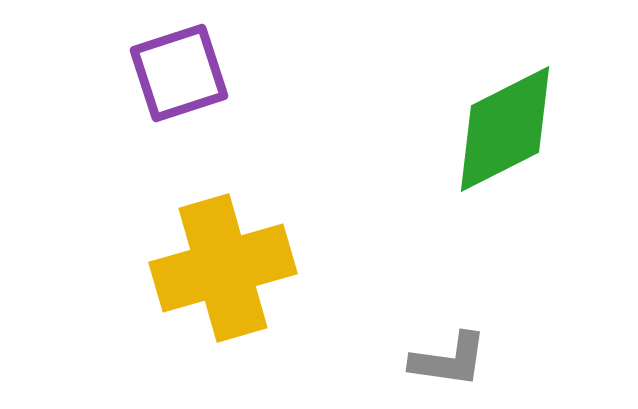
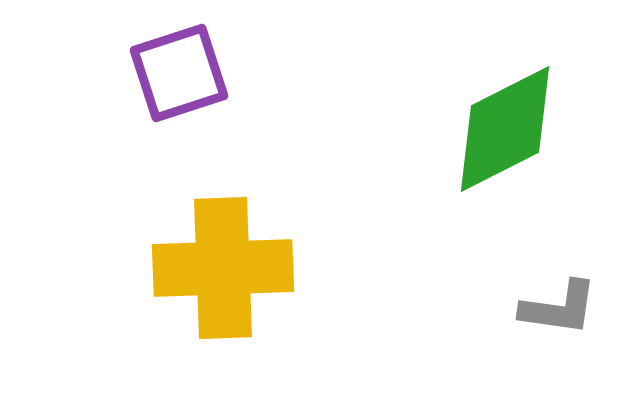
yellow cross: rotated 14 degrees clockwise
gray L-shape: moved 110 px right, 52 px up
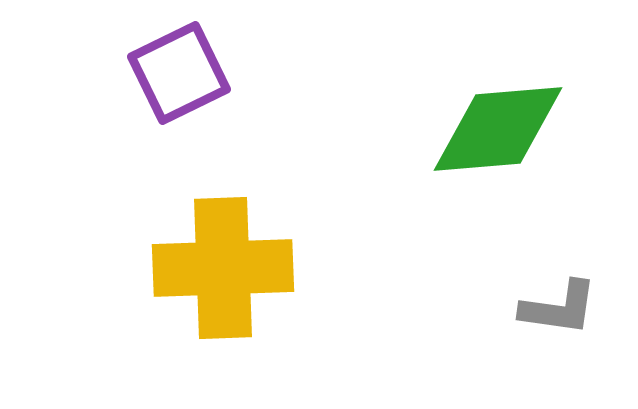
purple square: rotated 8 degrees counterclockwise
green diamond: moved 7 px left; rotated 22 degrees clockwise
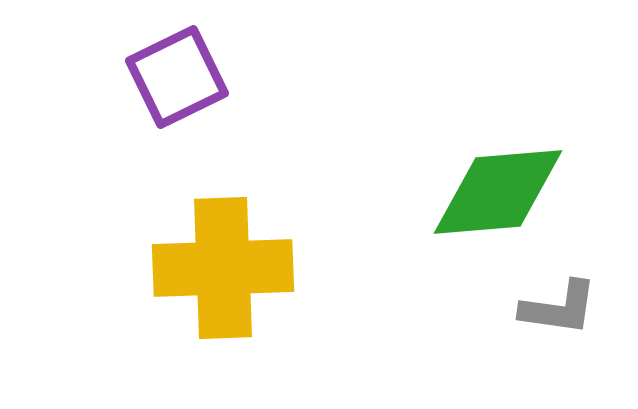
purple square: moved 2 px left, 4 px down
green diamond: moved 63 px down
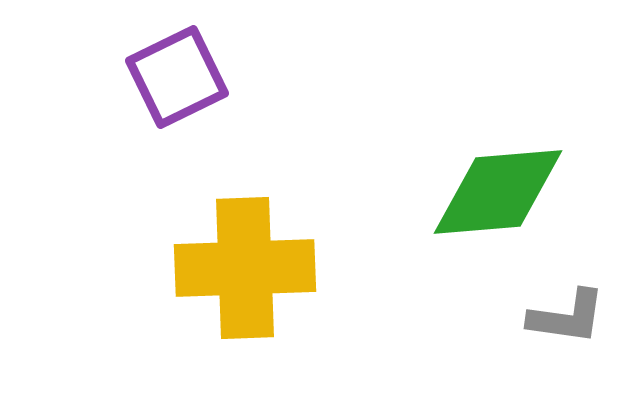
yellow cross: moved 22 px right
gray L-shape: moved 8 px right, 9 px down
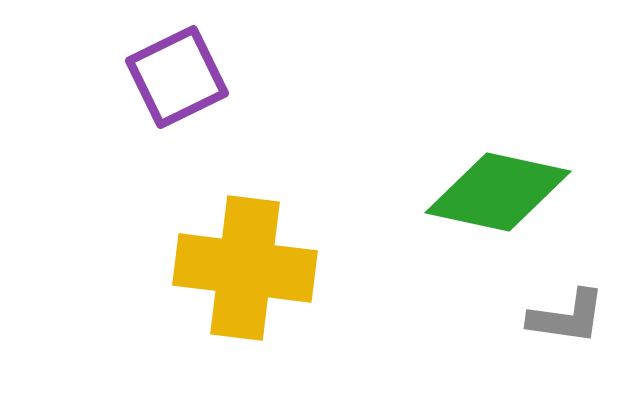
green diamond: rotated 17 degrees clockwise
yellow cross: rotated 9 degrees clockwise
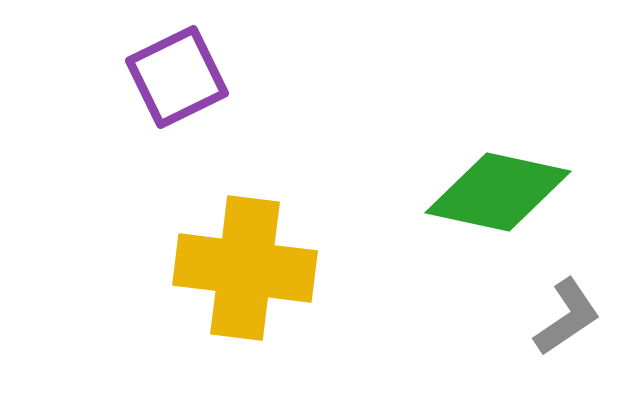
gray L-shape: rotated 42 degrees counterclockwise
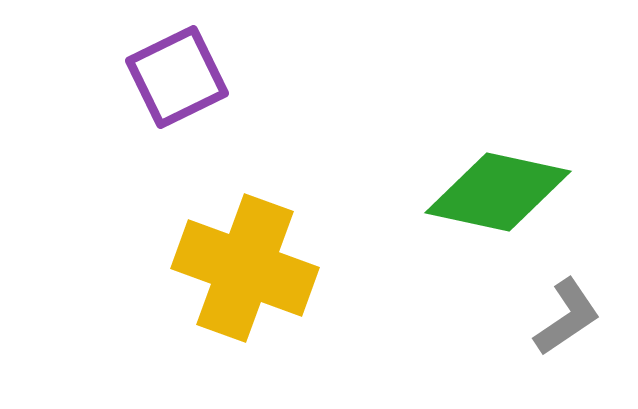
yellow cross: rotated 13 degrees clockwise
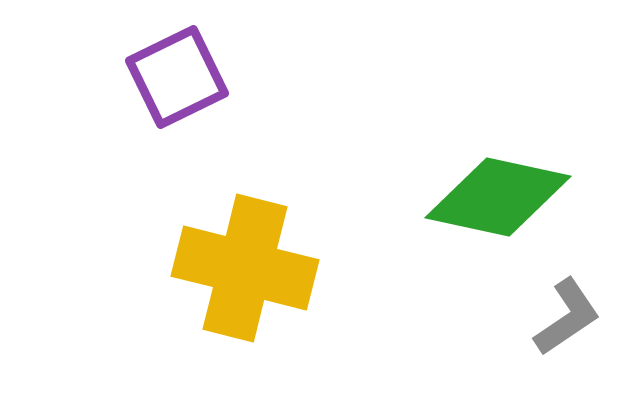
green diamond: moved 5 px down
yellow cross: rotated 6 degrees counterclockwise
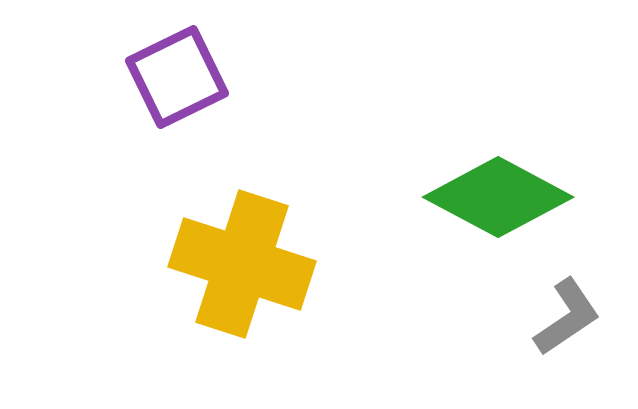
green diamond: rotated 16 degrees clockwise
yellow cross: moved 3 px left, 4 px up; rotated 4 degrees clockwise
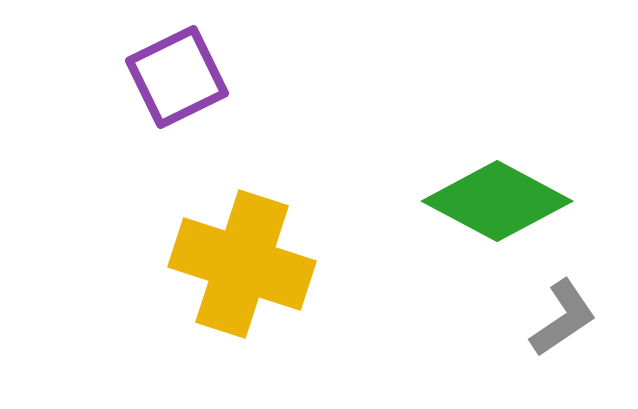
green diamond: moved 1 px left, 4 px down
gray L-shape: moved 4 px left, 1 px down
